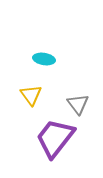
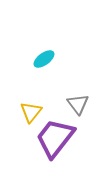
cyan ellipse: rotated 45 degrees counterclockwise
yellow triangle: moved 17 px down; rotated 15 degrees clockwise
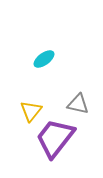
gray triangle: rotated 40 degrees counterclockwise
yellow triangle: moved 1 px up
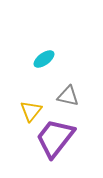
gray triangle: moved 10 px left, 8 px up
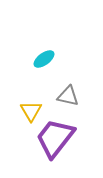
yellow triangle: rotated 10 degrees counterclockwise
